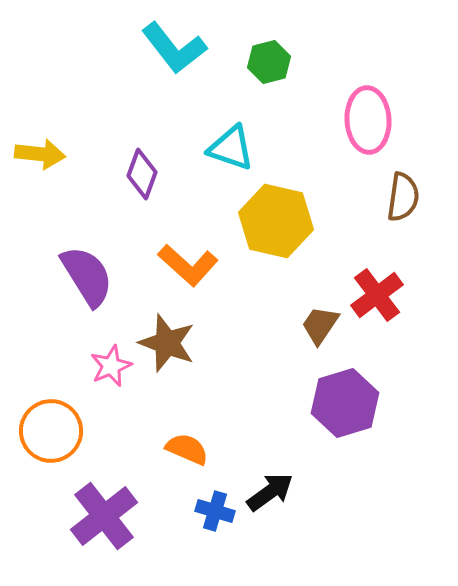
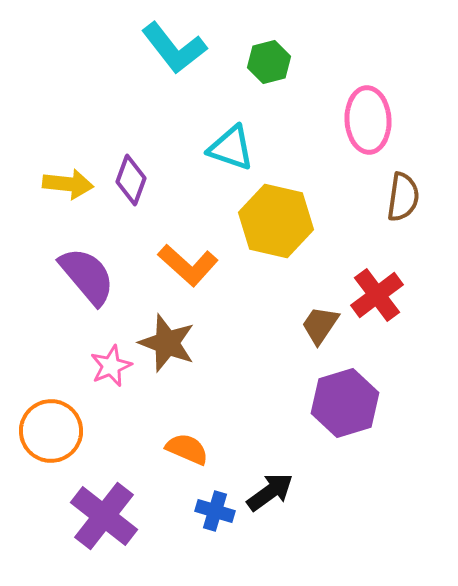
yellow arrow: moved 28 px right, 30 px down
purple diamond: moved 11 px left, 6 px down
purple semicircle: rotated 8 degrees counterclockwise
purple cross: rotated 14 degrees counterclockwise
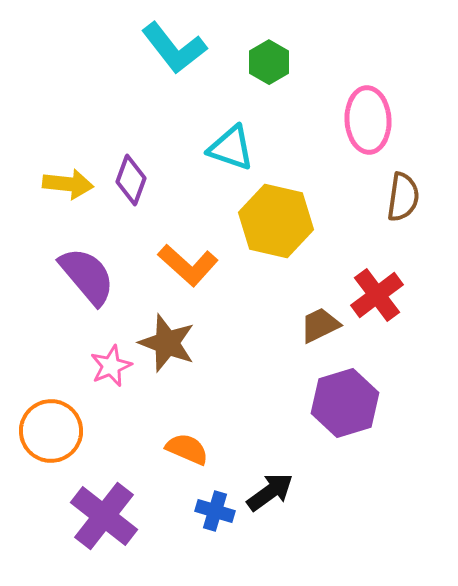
green hexagon: rotated 15 degrees counterclockwise
brown trapezoid: rotated 30 degrees clockwise
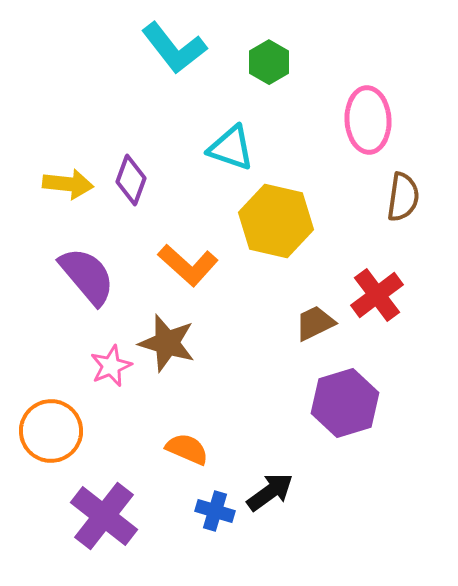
brown trapezoid: moved 5 px left, 2 px up
brown star: rotated 4 degrees counterclockwise
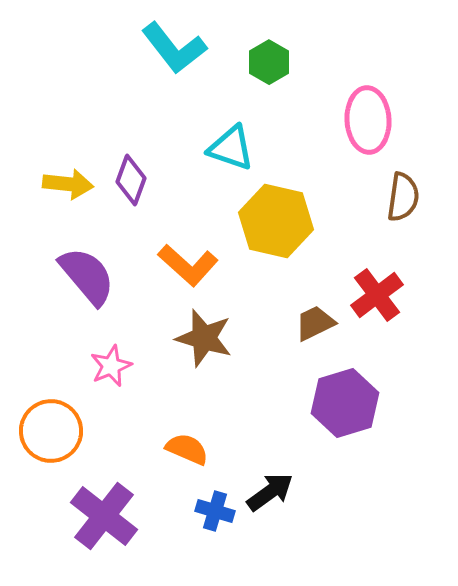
brown star: moved 37 px right, 5 px up
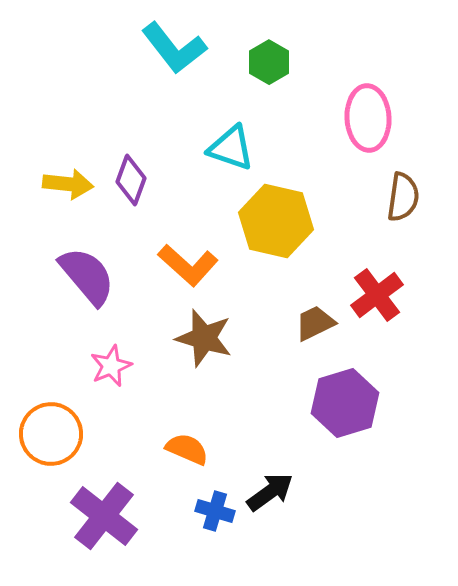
pink ellipse: moved 2 px up
orange circle: moved 3 px down
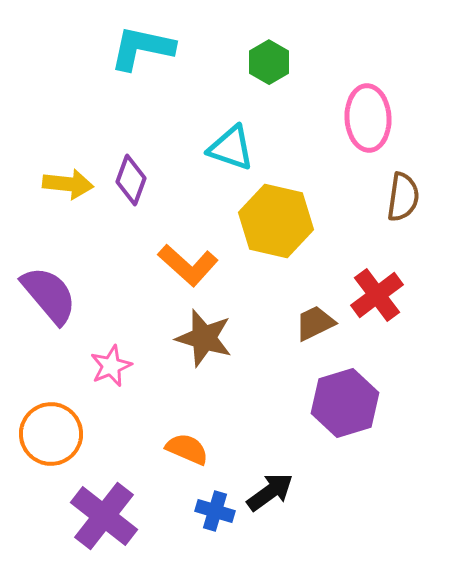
cyan L-shape: moved 32 px left; rotated 140 degrees clockwise
purple semicircle: moved 38 px left, 19 px down
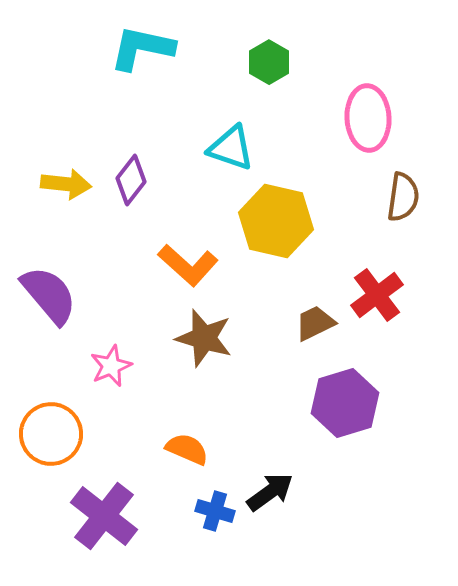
purple diamond: rotated 18 degrees clockwise
yellow arrow: moved 2 px left
